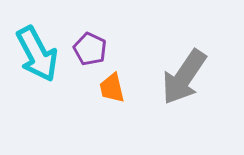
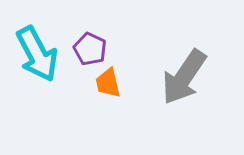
orange trapezoid: moved 4 px left, 5 px up
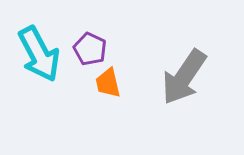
cyan arrow: moved 2 px right
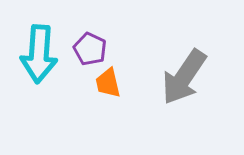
cyan arrow: rotated 32 degrees clockwise
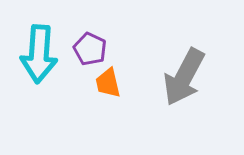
gray arrow: rotated 6 degrees counterclockwise
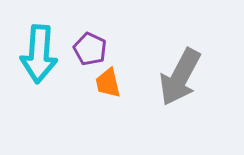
gray arrow: moved 4 px left
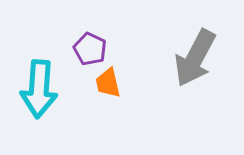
cyan arrow: moved 35 px down
gray arrow: moved 15 px right, 19 px up
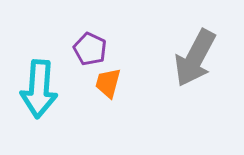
orange trapezoid: rotated 28 degrees clockwise
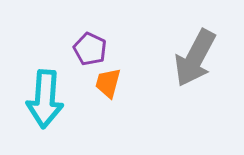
cyan arrow: moved 6 px right, 10 px down
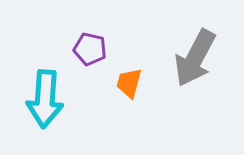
purple pentagon: rotated 12 degrees counterclockwise
orange trapezoid: moved 21 px right
